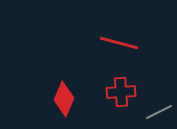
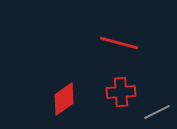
red diamond: rotated 32 degrees clockwise
gray line: moved 2 px left
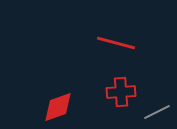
red line: moved 3 px left
red diamond: moved 6 px left, 8 px down; rotated 16 degrees clockwise
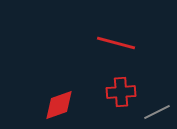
red diamond: moved 1 px right, 2 px up
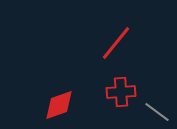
red line: rotated 66 degrees counterclockwise
gray line: rotated 64 degrees clockwise
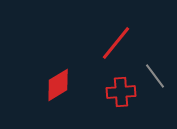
red diamond: moved 1 px left, 20 px up; rotated 12 degrees counterclockwise
gray line: moved 2 px left, 36 px up; rotated 16 degrees clockwise
